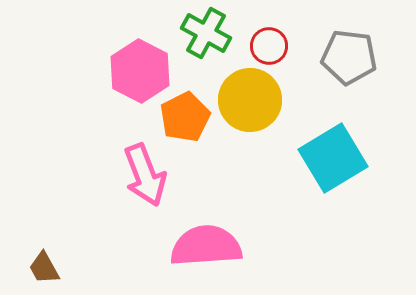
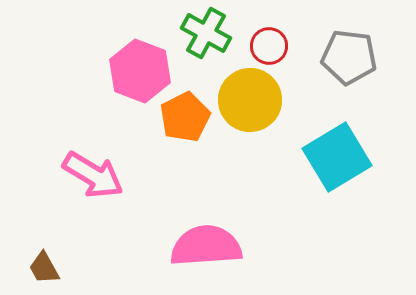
pink hexagon: rotated 6 degrees counterclockwise
cyan square: moved 4 px right, 1 px up
pink arrow: moved 52 px left; rotated 38 degrees counterclockwise
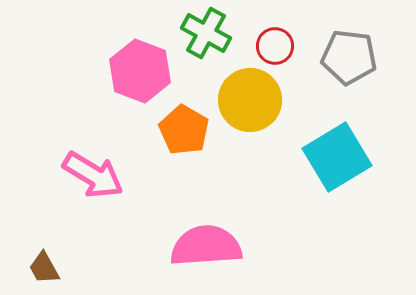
red circle: moved 6 px right
orange pentagon: moved 1 px left, 13 px down; rotated 15 degrees counterclockwise
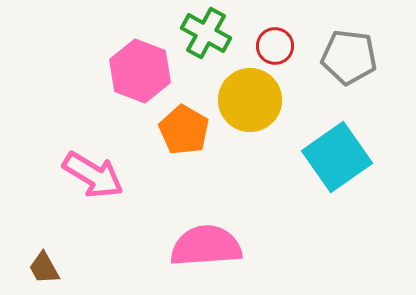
cyan square: rotated 4 degrees counterclockwise
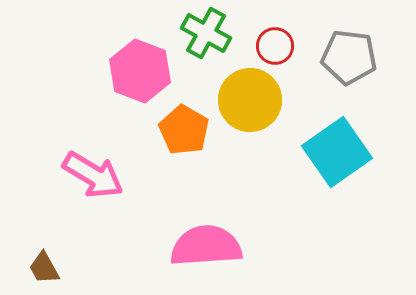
cyan square: moved 5 px up
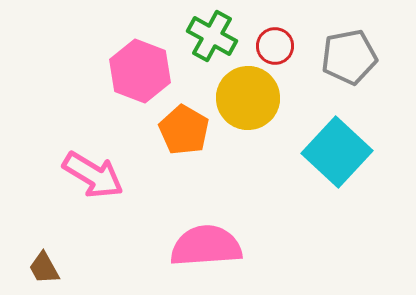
green cross: moved 6 px right, 3 px down
gray pentagon: rotated 18 degrees counterclockwise
yellow circle: moved 2 px left, 2 px up
cyan square: rotated 12 degrees counterclockwise
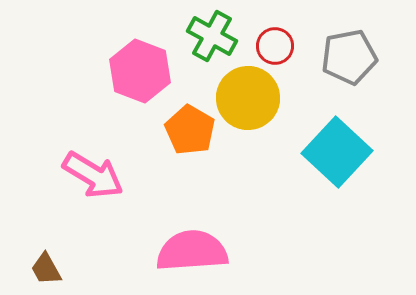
orange pentagon: moved 6 px right
pink semicircle: moved 14 px left, 5 px down
brown trapezoid: moved 2 px right, 1 px down
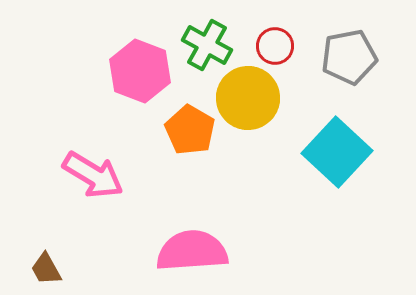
green cross: moved 5 px left, 9 px down
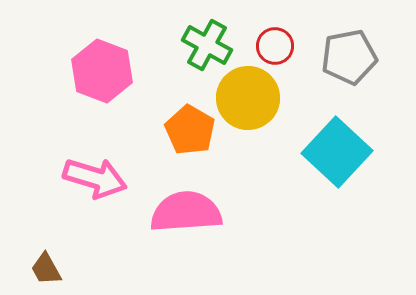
pink hexagon: moved 38 px left
pink arrow: moved 2 px right, 3 px down; rotated 14 degrees counterclockwise
pink semicircle: moved 6 px left, 39 px up
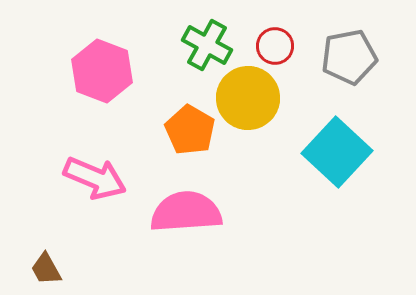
pink arrow: rotated 6 degrees clockwise
